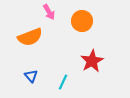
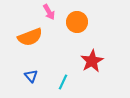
orange circle: moved 5 px left, 1 px down
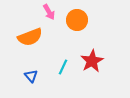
orange circle: moved 2 px up
cyan line: moved 15 px up
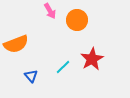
pink arrow: moved 1 px right, 1 px up
orange semicircle: moved 14 px left, 7 px down
red star: moved 2 px up
cyan line: rotated 21 degrees clockwise
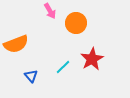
orange circle: moved 1 px left, 3 px down
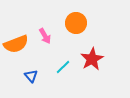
pink arrow: moved 5 px left, 25 px down
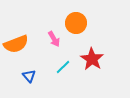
pink arrow: moved 9 px right, 3 px down
red star: rotated 10 degrees counterclockwise
blue triangle: moved 2 px left
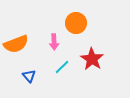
pink arrow: moved 3 px down; rotated 28 degrees clockwise
cyan line: moved 1 px left
